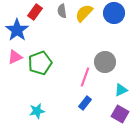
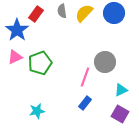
red rectangle: moved 1 px right, 2 px down
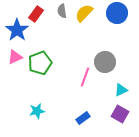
blue circle: moved 3 px right
blue rectangle: moved 2 px left, 15 px down; rotated 16 degrees clockwise
